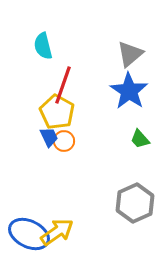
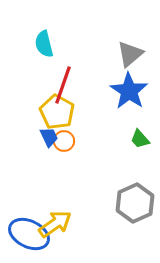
cyan semicircle: moved 1 px right, 2 px up
yellow arrow: moved 2 px left, 8 px up
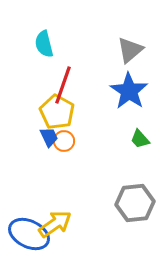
gray triangle: moved 4 px up
gray hexagon: rotated 18 degrees clockwise
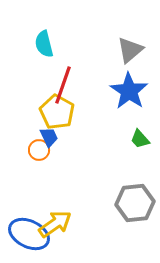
orange circle: moved 25 px left, 9 px down
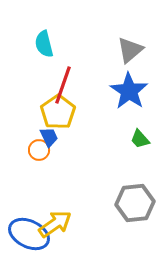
yellow pentagon: moved 1 px right; rotated 8 degrees clockwise
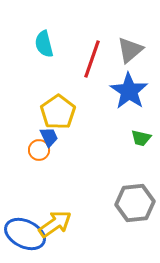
red line: moved 29 px right, 26 px up
green trapezoid: moved 1 px right, 1 px up; rotated 35 degrees counterclockwise
blue ellipse: moved 4 px left
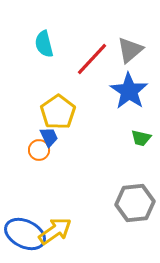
red line: rotated 24 degrees clockwise
yellow arrow: moved 7 px down
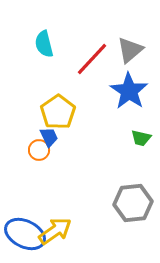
gray hexagon: moved 2 px left
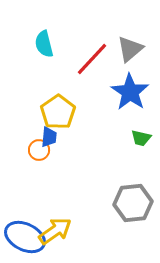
gray triangle: moved 1 px up
blue star: moved 1 px right, 1 px down
blue trapezoid: rotated 30 degrees clockwise
blue ellipse: moved 3 px down
